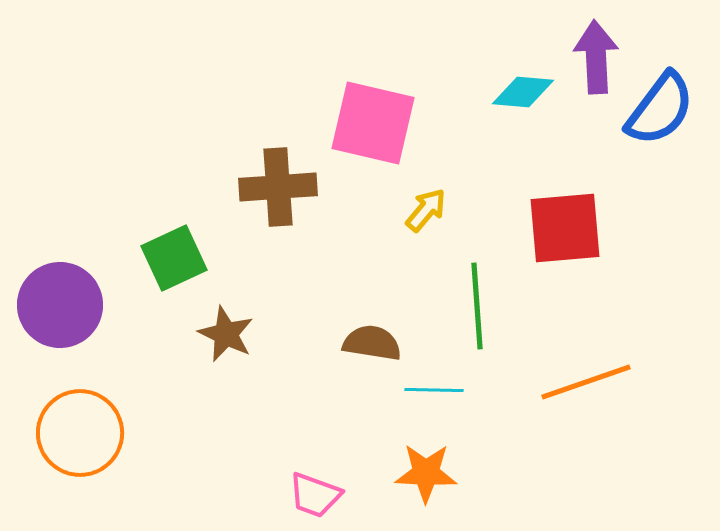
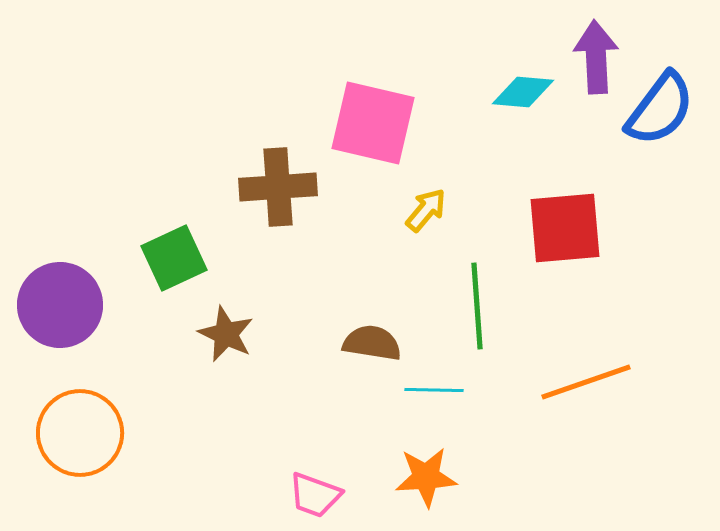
orange star: moved 4 px down; rotated 6 degrees counterclockwise
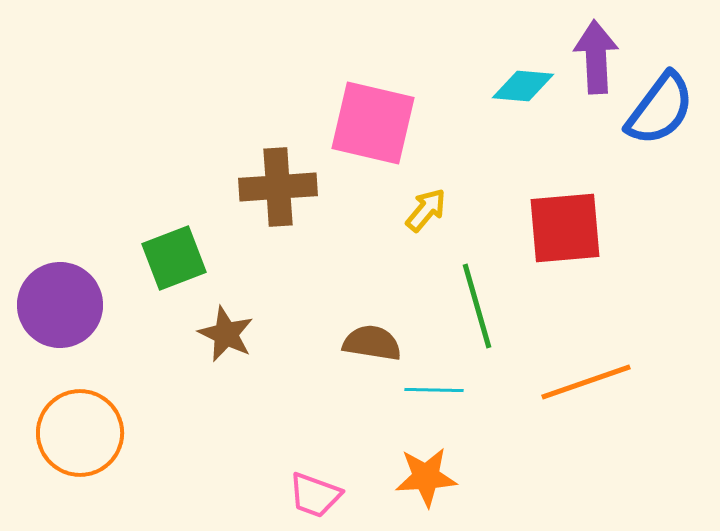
cyan diamond: moved 6 px up
green square: rotated 4 degrees clockwise
green line: rotated 12 degrees counterclockwise
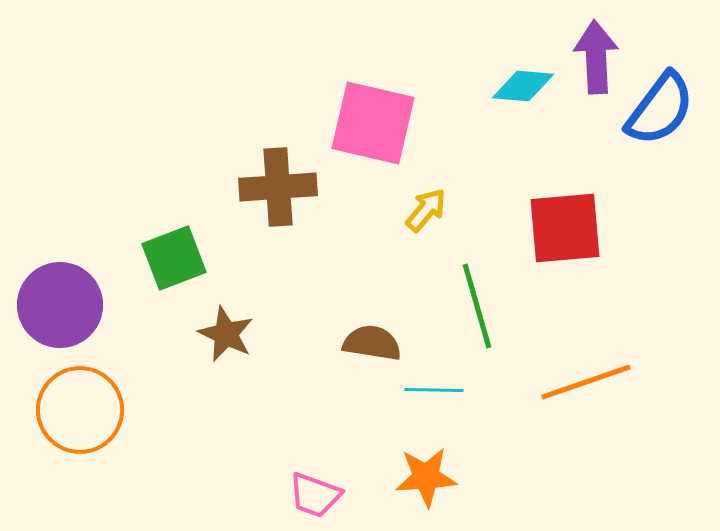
orange circle: moved 23 px up
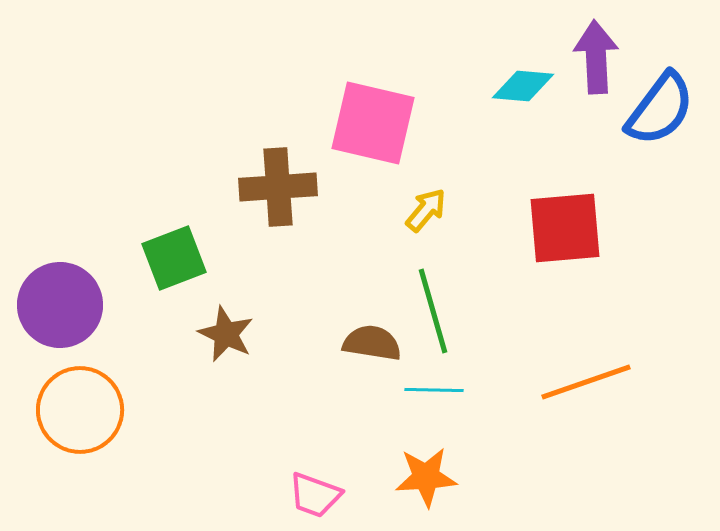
green line: moved 44 px left, 5 px down
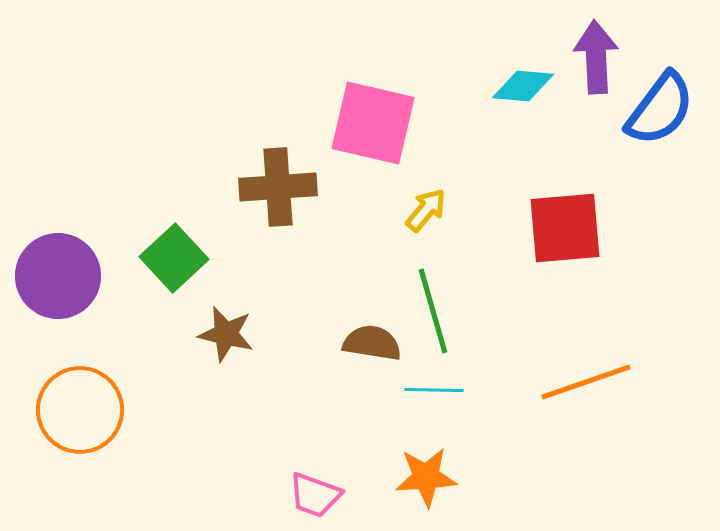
green square: rotated 22 degrees counterclockwise
purple circle: moved 2 px left, 29 px up
brown star: rotated 12 degrees counterclockwise
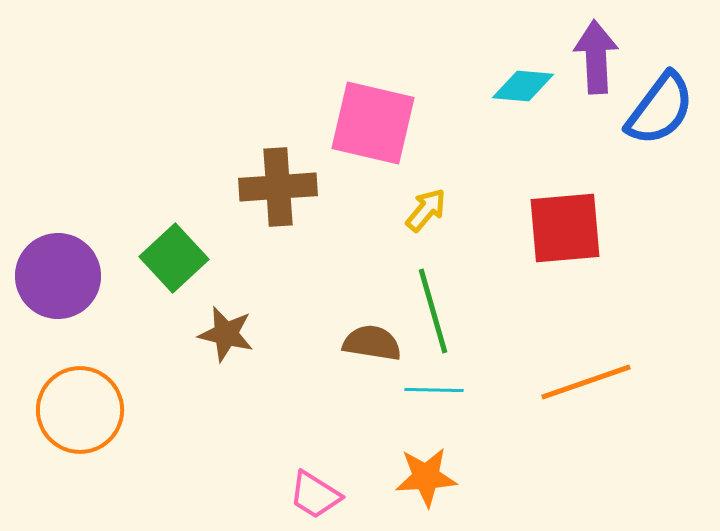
pink trapezoid: rotated 12 degrees clockwise
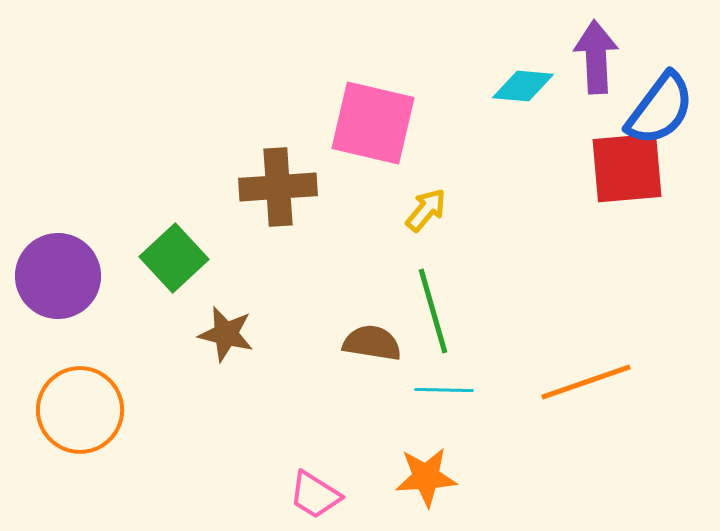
red square: moved 62 px right, 60 px up
cyan line: moved 10 px right
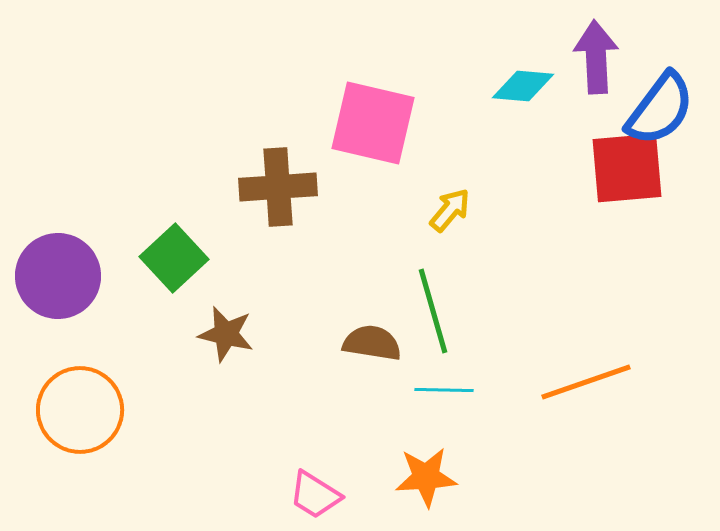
yellow arrow: moved 24 px right
